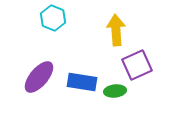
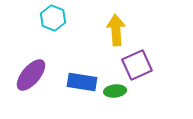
purple ellipse: moved 8 px left, 2 px up
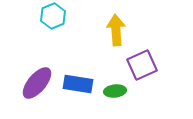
cyan hexagon: moved 2 px up; rotated 15 degrees clockwise
purple square: moved 5 px right
purple ellipse: moved 6 px right, 8 px down
blue rectangle: moved 4 px left, 2 px down
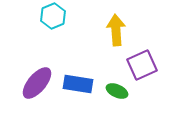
green ellipse: moved 2 px right; rotated 30 degrees clockwise
